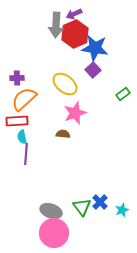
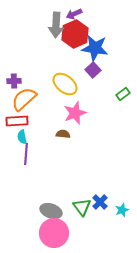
purple cross: moved 3 px left, 3 px down
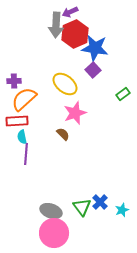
purple arrow: moved 4 px left, 2 px up
brown semicircle: rotated 40 degrees clockwise
